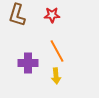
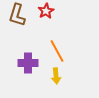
red star: moved 6 px left, 4 px up; rotated 28 degrees counterclockwise
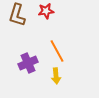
red star: rotated 21 degrees clockwise
purple cross: rotated 24 degrees counterclockwise
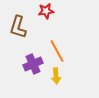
brown L-shape: moved 1 px right, 12 px down
purple cross: moved 5 px right, 1 px down
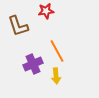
brown L-shape: moved 1 px up; rotated 35 degrees counterclockwise
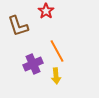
red star: rotated 28 degrees counterclockwise
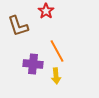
purple cross: rotated 30 degrees clockwise
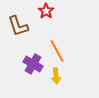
purple cross: rotated 24 degrees clockwise
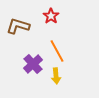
red star: moved 5 px right, 5 px down
brown L-shape: rotated 125 degrees clockwise
purple cross: rotated 18 degrees clockwise
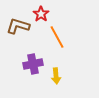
red star: moved 10 px left, 2 px up
orange line: moved 14 px up
purple cross: rotated 30 degrees clockwise
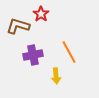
orange line: moved 12 px right, 15 px down
purple cross: moved 9 px up
